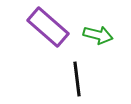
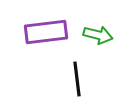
purple rectangle: moved 2 px left, 5 px down; rotated 48 degrees counterclockwise
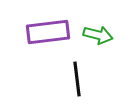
purple rectangle: moved 2 px right
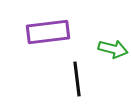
green arrow: moved 15 px right, 14 px down
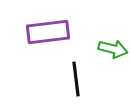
black line: moved 1 px left
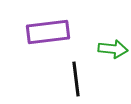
green arrow: rotated 8 degrees counterclockwise
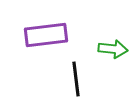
purple rectangle: moved 2 px left, 3 px down
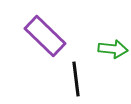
purple rectangle: moved 1 px left, 1 px down; rotated 51 degrees clockwise
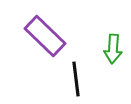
green arrow: rotated 88 degrees clockwise
